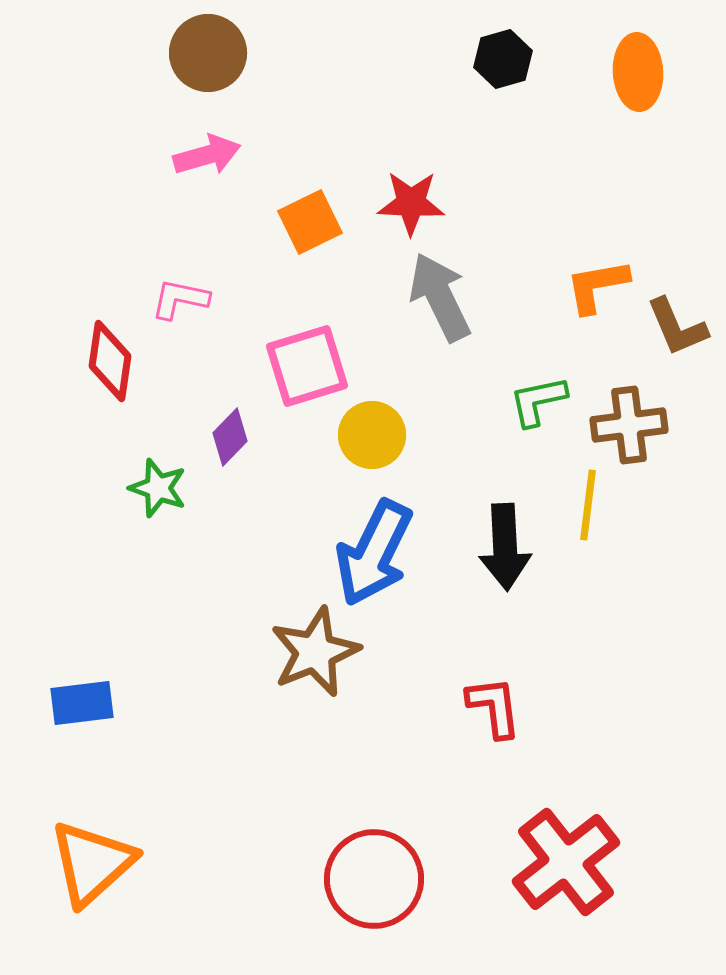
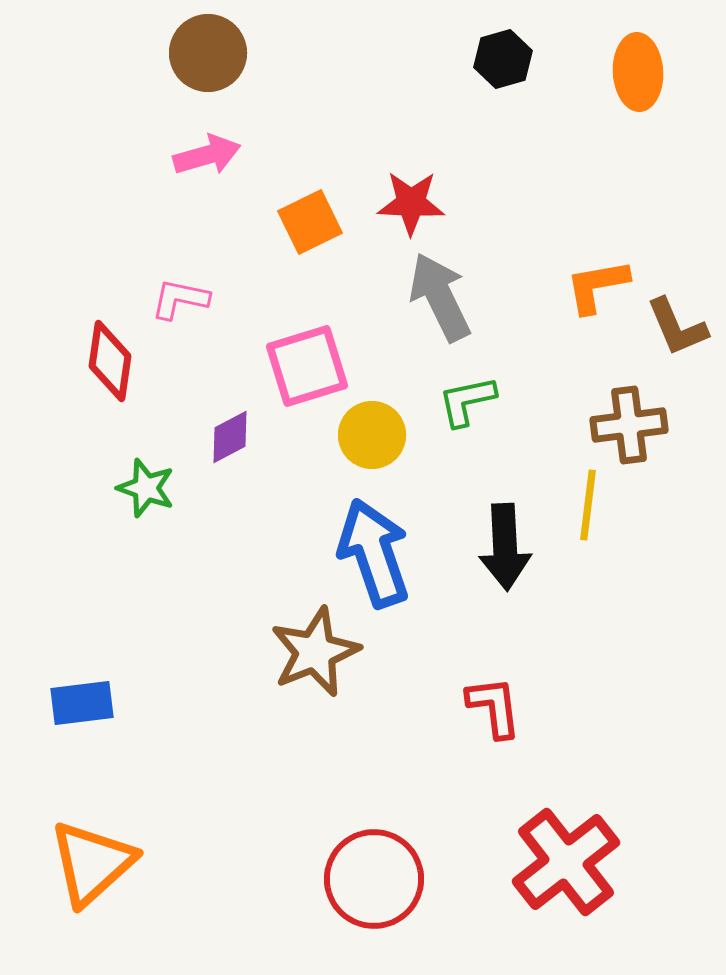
green L-shape: moved 71 px left
purple diamond: rotated 18 degrees clockwise
green star: moved 12 px left
blue arrow: rotated 135 degrees clockwise
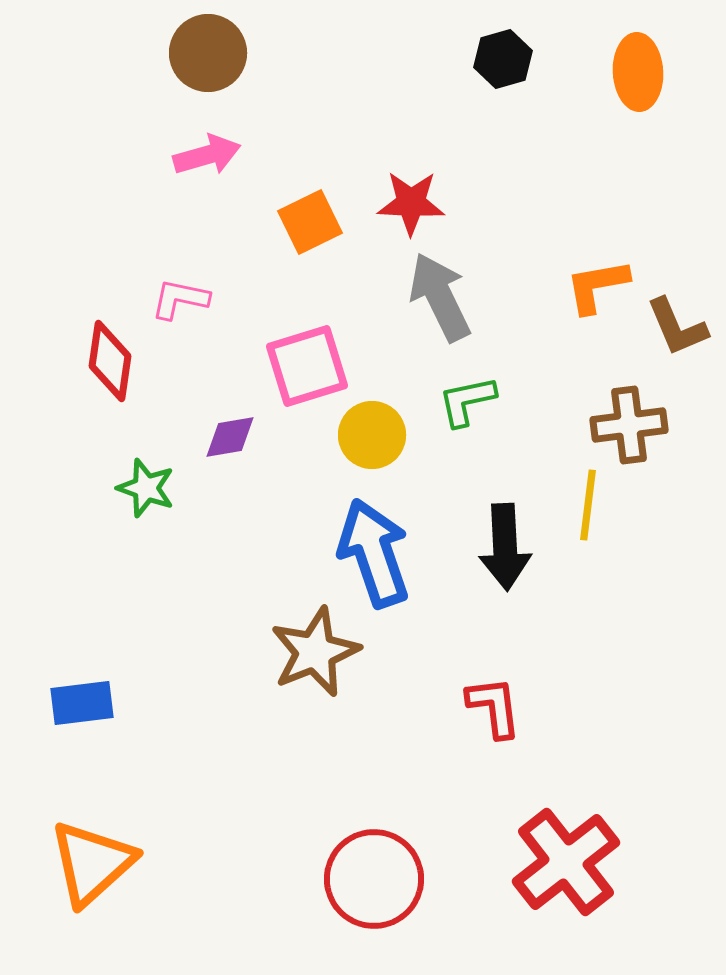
purple diamond: rotated 18 degrees clockwise
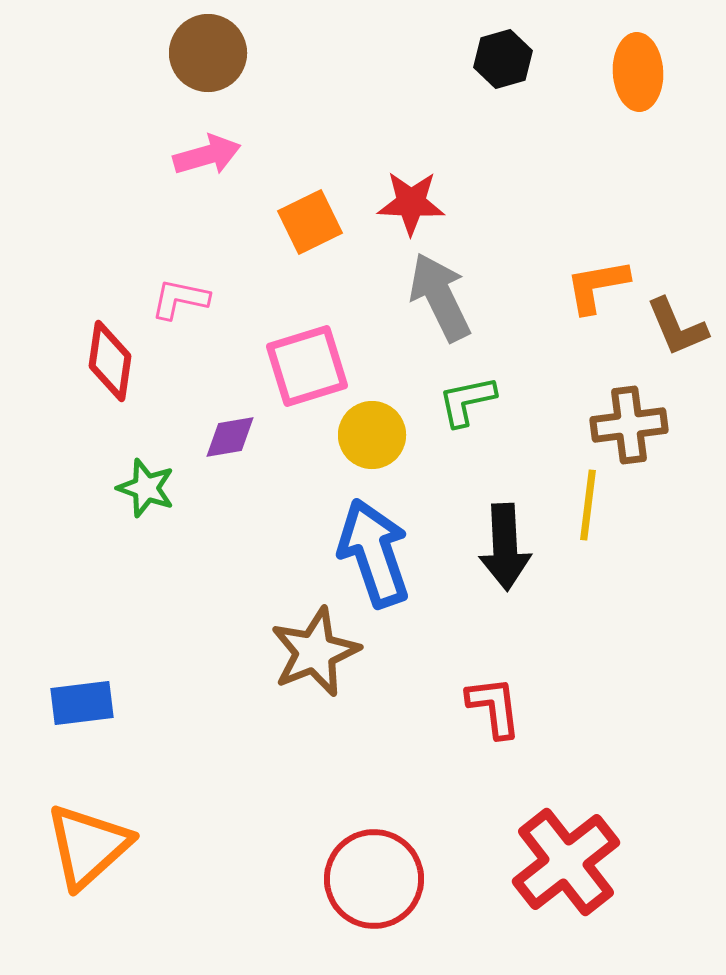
orange triangle: moved 4 px left, 17 px up
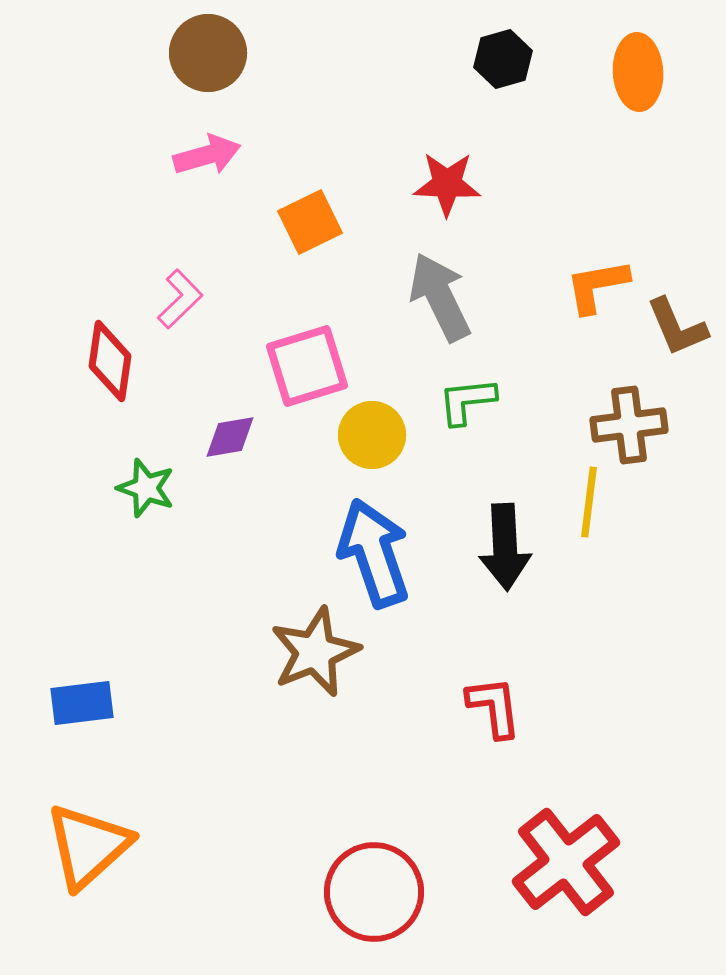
red star: moved 36 px right, 19 px up
pink L-shape: rotated 124 degrees clockwise
green L-shape: rotated 6 degrees clockwise
yellow line: moved 1 px right, 3 px up
red circle: moved 13 px down
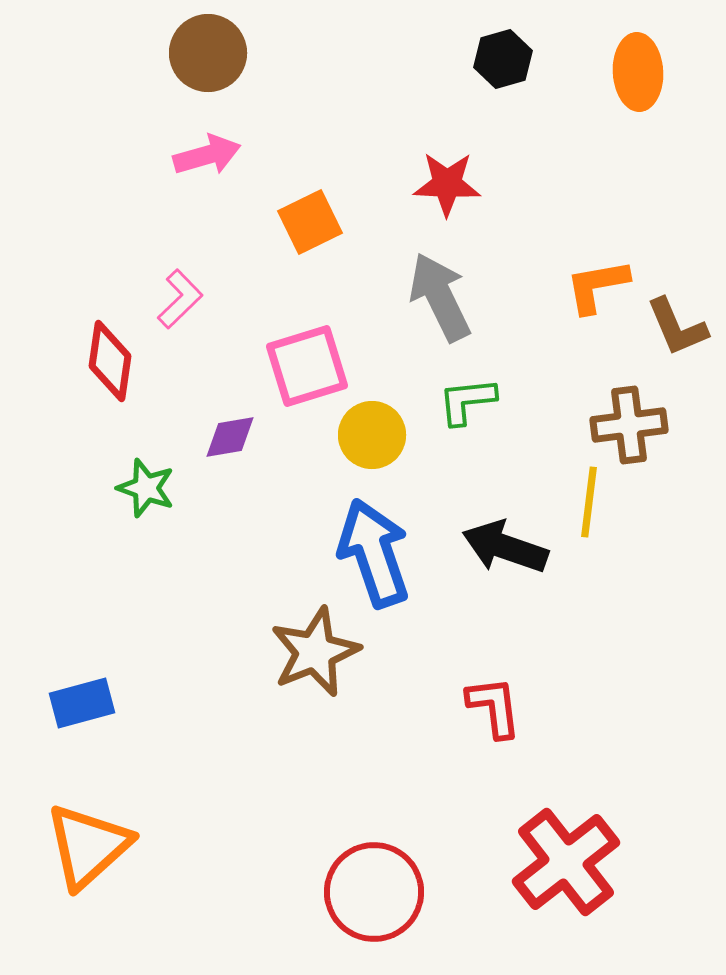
black arrow: rotated 112 degrees clockwise
blue rectangle: rotated 8 degrees counterclockwise
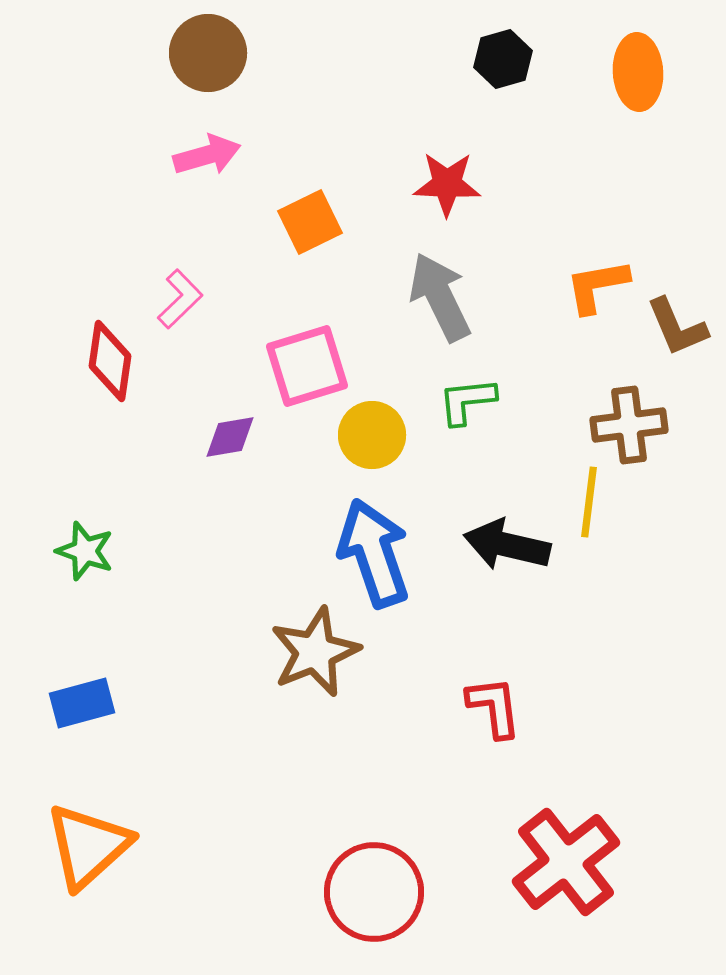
green star: moved 61 px left, 63 px down
black arrow: moved 2 px right, 2 px up; rotated 6 degrees counterclockwise
